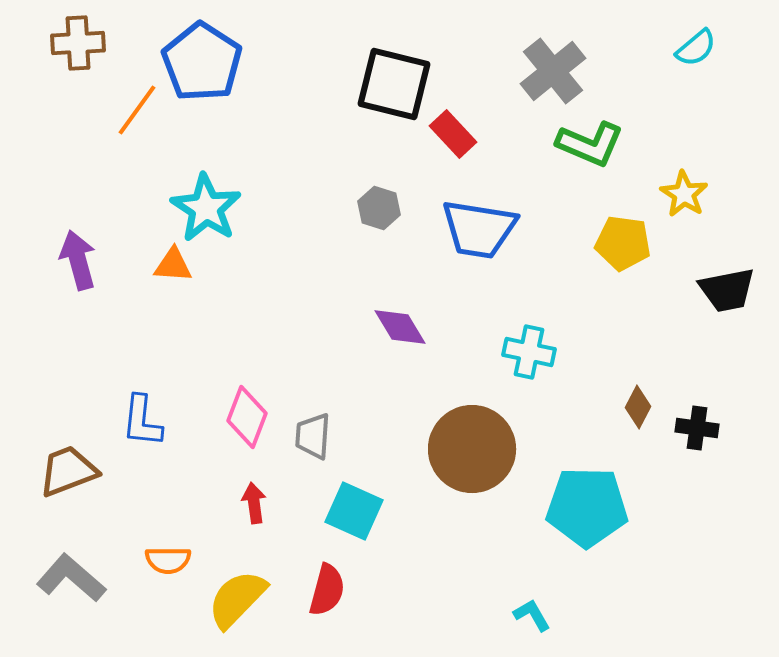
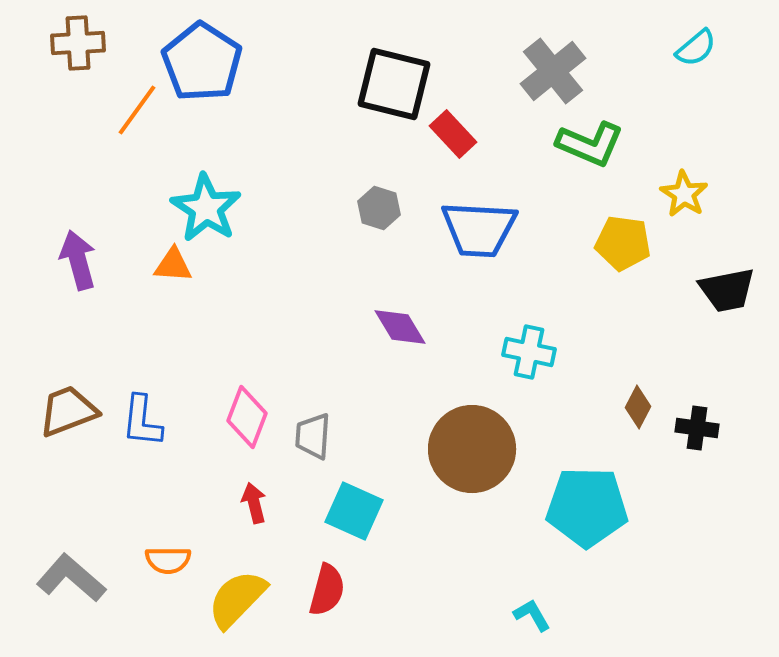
blue trapezoid: rotated 6 degrees counterclockwise
brown trapezoid: moved 60 px up
red arrow: rotated 6 degrees counterclockwise
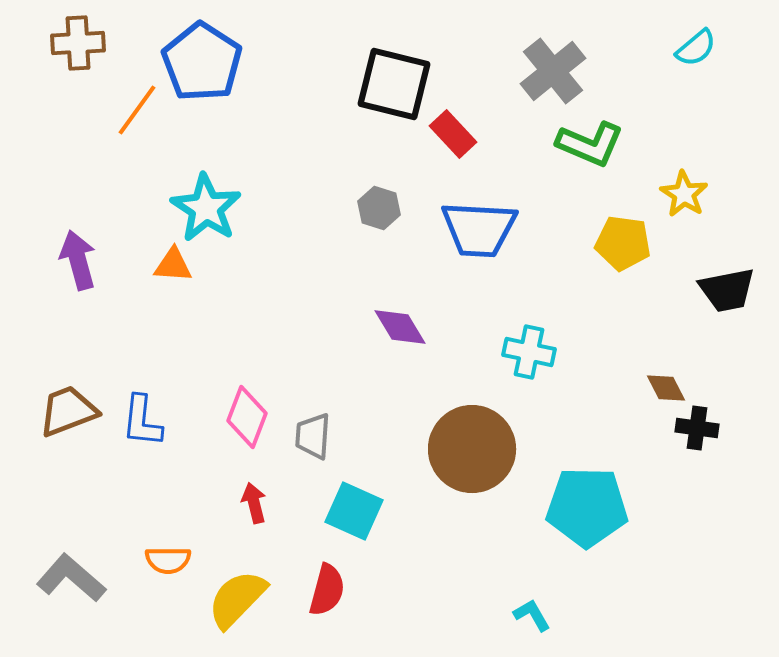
brown diamond: moved 28 px right, 19 px up; rotated 54 degrees counterclockwise
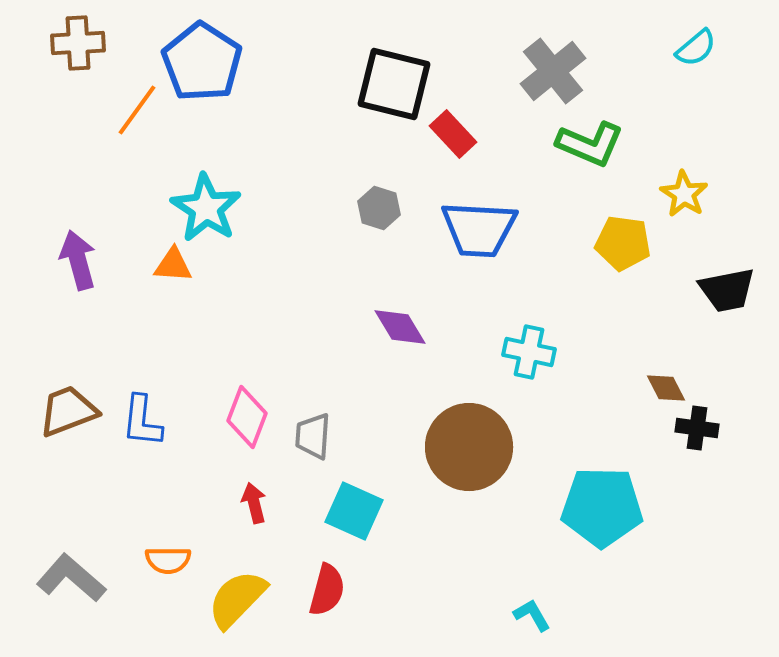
brown circle: moved 3 px left, 2 px up
cyan pentagon: moved 15 px right
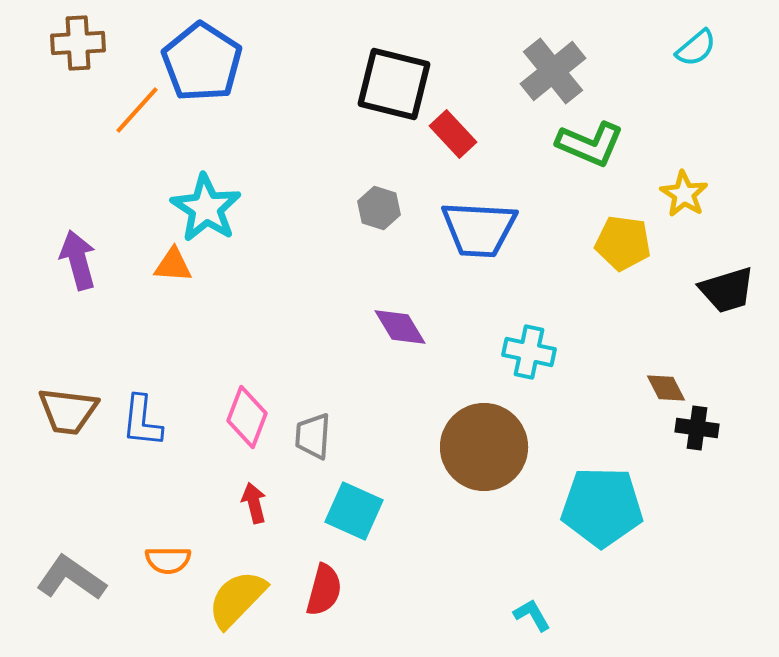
orange line: rotated 6 degrees clockwise
black trapezoid: rotated 6 degrees counterclockwise
brown trapezoid: rotated 152 degrees counterclockwise
brown circle: moved 15 px right
gray L-shape: rotated 6 degrees counterclockwise
red semicircle: moved 3 px left
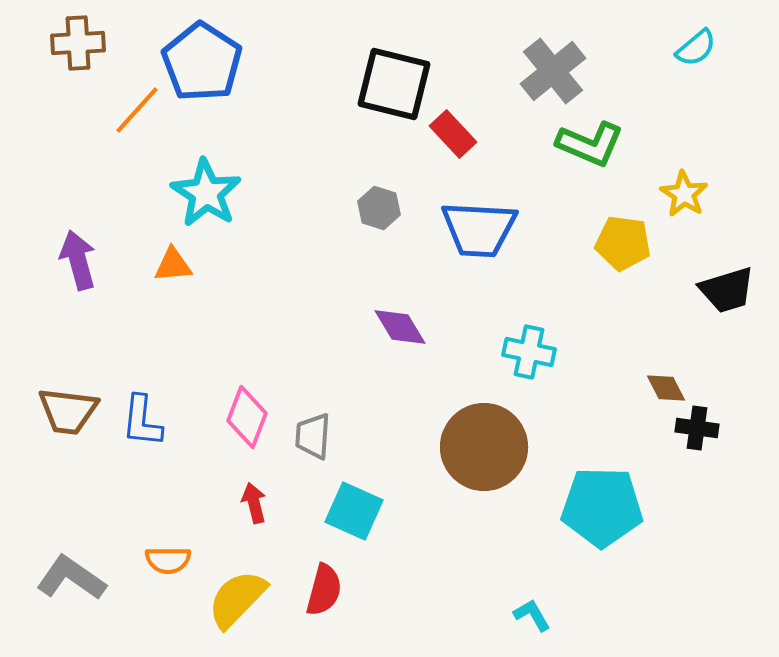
cyan star: moved 15 px up
orange triangle: rotated 9 degrees counterclockwise
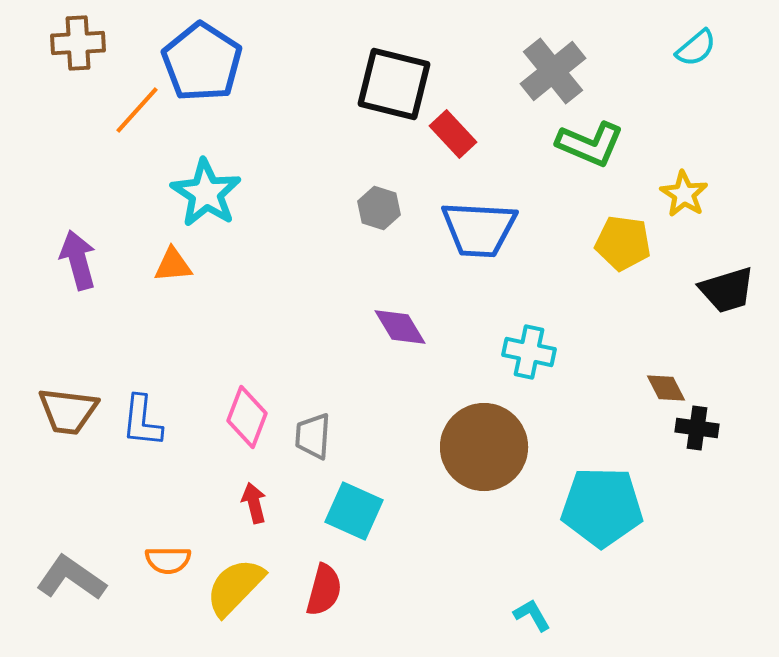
yellow semicircle: moved 2 px left, 12 px up
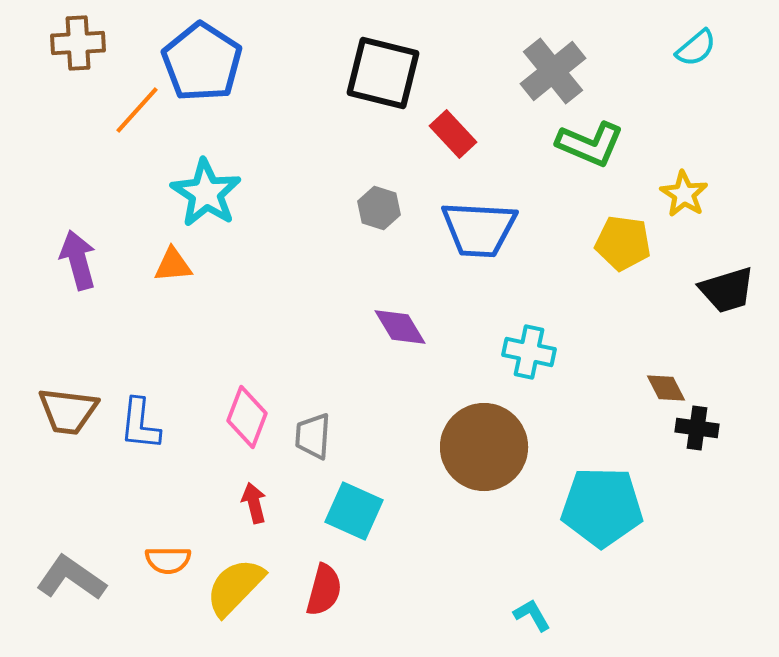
black square: moved 11 px left, 11 px up
blue L-shape: moved 2 px left, 3 px down
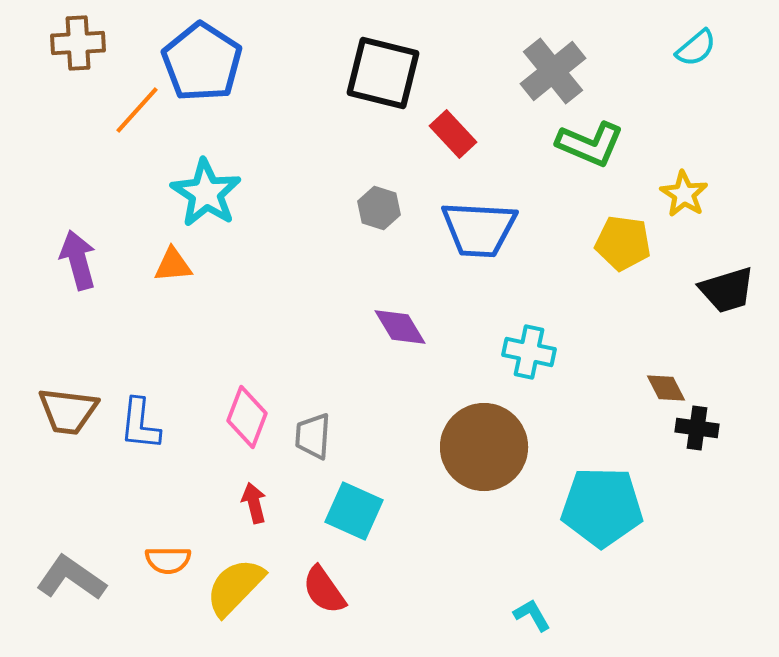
red semicircle: rotated 130 degrees clockwise
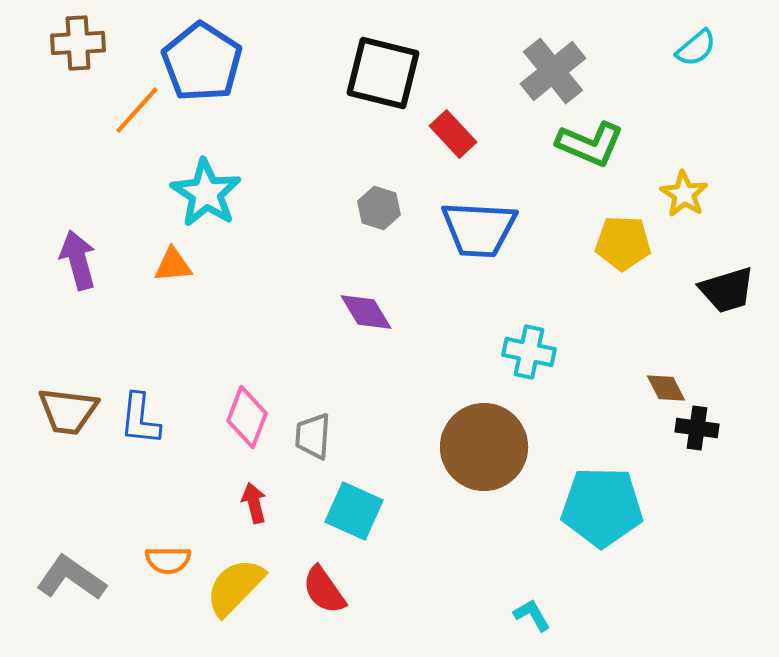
yellow pentagon: rotated 6 degrees counterclockwise
purple diamond: moved 34 px left, 15 px up
blue L-shape: moved 5 px up
